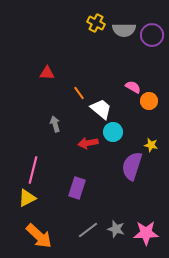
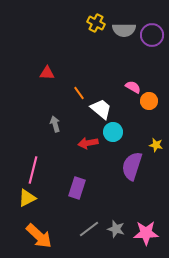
yellow star: moved 5 px right
gray line: moved 1 px right, 1 px up
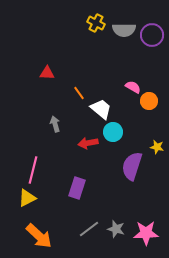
yellow star: moved 1 px right, 2 px down
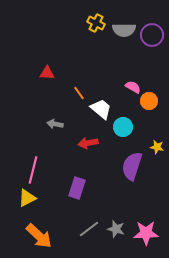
gray arrow: rotated 63 degrees counterclockwise
cyan circle: moved 10 px right, 5 px up
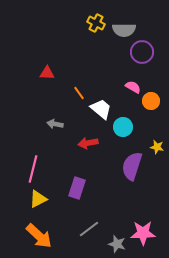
purple circle: moved 10 px left, 17 px down
orange circle: moved 2 px right
pink line: moved 1 px up
yellow triangle: moved 11 px right, 1 px down
gray star: moved 1 px right, 15 px down
pink star: moved 3 px left
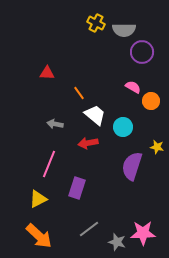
white trapezoid: moved 6 px left, 6 px down
pink line: moved 16 px right, 5 px up; rotated 8 degrees clockwise
gray star: moved 2 px up
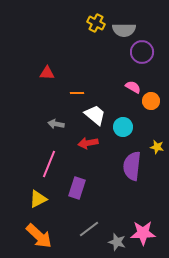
orange line: moved 2 px left; rotated 56 degrees counterclockwise
gray arrow: moved 1 px right
purple semicircle: rotated 12 degrees counterclockwise
